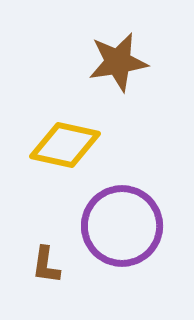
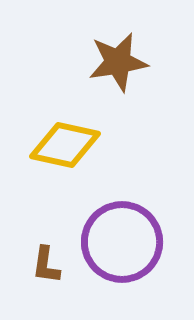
purple circle: moved 16 px down
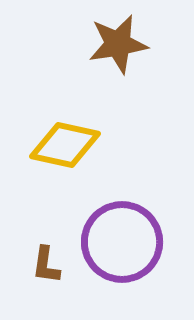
brown star: moved 18 px up
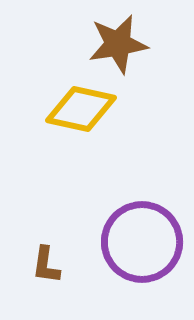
yellow diamond: moved 16 px right, 36 px up
purple circle: moved 20 px right
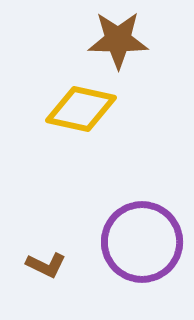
brown star: moved 4 px up; rotated 10 degrees clockwise
brown L-shape: rotated 72 degrees counterclockwise
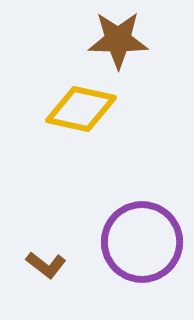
brown L-shape: rotated 12 degrees clockwise
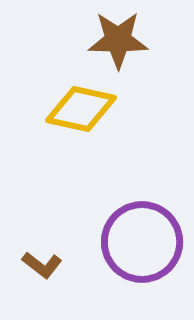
brown L-shape: moved 4 px left
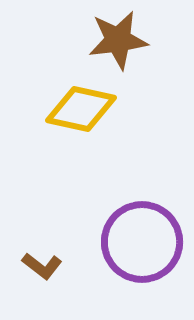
brown star: rotated 8 degrees counterclockwise
brown L-shape: moved 1 px down
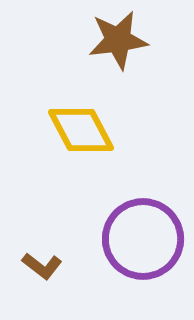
yellow diamond: moved 21 px down; rotated 50 degrees clockwise
purple circle: moved 1 px right, 3 px up
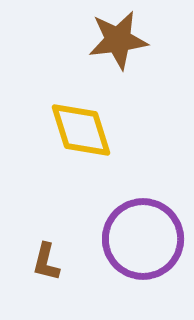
yellow diamond: rotated 10 degrees clockwise
brown L-shape: moved 4 px right, 4 px up; rotated 66 degrees clockwise
